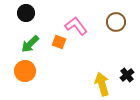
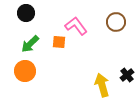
orange square: rotated 16 degrees counterclockwise
yellow arrow: moved 1 px down
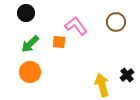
orange circle: moved 5 px right, 1 px down
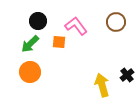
black circle: moved 12 px right, 8 px down
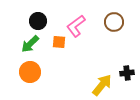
brown circle: moved 2 px left
pink L-shape: rotated 90 degrees counterclockwise
black cross: moved 2 px up; rotated 32 degrees clockwise
yellow arrow: rotated 55 degrees clockwise
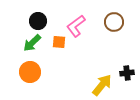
green arrow: moved 2 px right, 1 px up
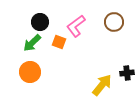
black circle: moved 2 px right, 1 px down
orange square: rotated 16 degrees clockwise
